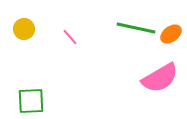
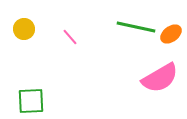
green line: moved 1 px up
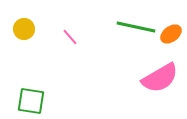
green square: rotated 12 degrees clockwise
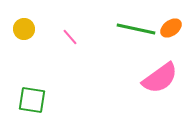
green line: moved 2 px down
orange ellipse: moved 6 px up
pink semicircle: rotated 6 degrees counterclockwise
green square: moved 1 px right, 1 px up
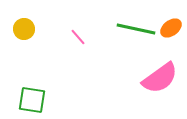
pink line: moved 8 px right
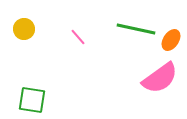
orange ellipse: moved 12 px down; rotated 20 degrees counterclockwise
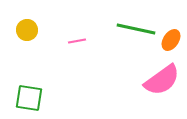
yellow circle: moved 3 px right, 1 px down
pink line: moved 1 px left, 4 px down; rotated 60 degrees counterclockwise
pink semicircle: moved 2 px right, 2 px down
green square: moved 3 px left, 2 px up
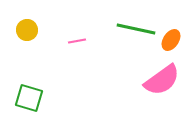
green square: rotated 8 degrees clockwise
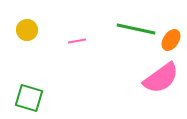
pink semicircle: moved 1 px left, 2 px up
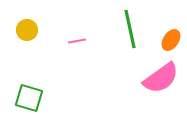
green line: moved 6 px left; rotated 66 degrees clockwise
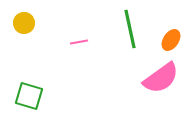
yellow circle: moved 3 px left, 7 px up
pink line: moved 2 px right, 1 px down
green square: moved 2 px up
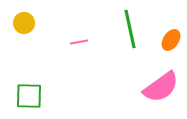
pink semicircle: moved 9 px down
green square: rotated 16 degrees counterclockwise
